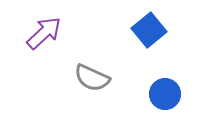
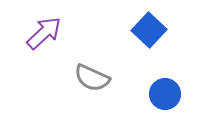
blue square: rotated 8 degrees counterclockwise
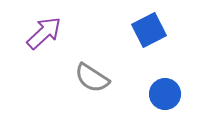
blue square: rotated 20 degrees clockwise
gray semicircle: rotated 9 degrees clockwise
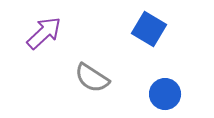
blue square: moved 1 px up; rotated 32 degrees counterclockwise
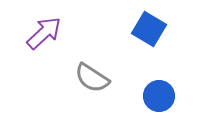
blue circle: moved 6 px left, 2 px down
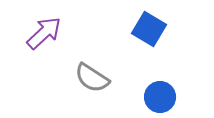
blue circle: moved 1 px right, 1 px down
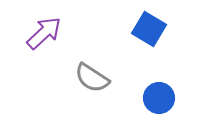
blue circle: moved 1 px left, 1 px down
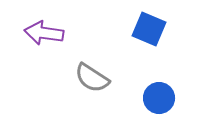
blue square: rotated 8 degrees counterclockwise
purple arrow: rotated 129 degrees counterclockwise
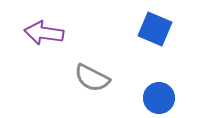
blue square: moved 6 px right
gray semicircle: rotated 6 degrees counterclockwise
